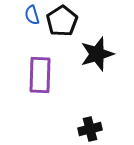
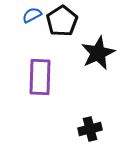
blue semicircle: rotated 78 degrees clockwise
black star: moved 1 px right, 1 px up; rotated 8 degrees counterclockwise
purple rectangle: moved 2 px down
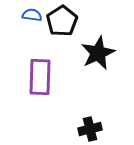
blue semicircle: rotated 36 degrees clockwise
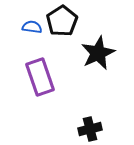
blue semicircle: moved 12 px down
purple rectangle: rotated 21 degrees counterclockwise
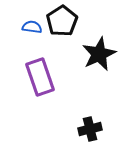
black star: moved 1 px right, 1 px down
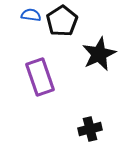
blue semicircle: moved 1 px left, 12 px up
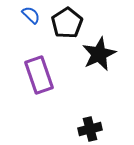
blue semicircle: rotated 36 degrees clockwise
black pentagon: moved 5 px right, 2 px down
purple rectangle: moved 1 px left, 2 px up
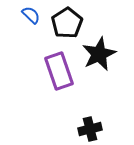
purple rectangle: moved 20 px right, 4 px up
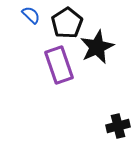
black star: moved 2 px left, 7 px up
purple rectangle: moved 6 px up
black cross: moved 28 px right, 3 px up
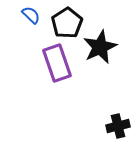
black star: moved 3 px right
purple rectangle: moved 2 px left, 2 px up
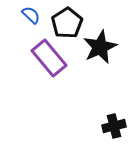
purple rectangle: moved 8 px left, 5 px up; rotated 21 degrees counterclockwise
black cross: moved 4 px left
